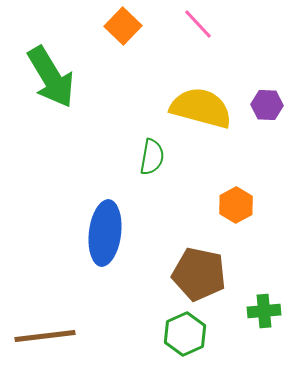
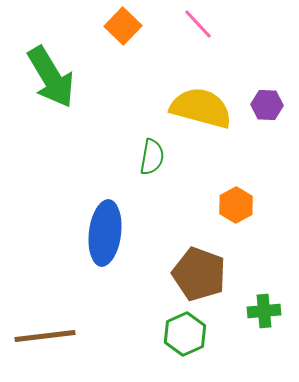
brown pentagon: rotated 8 degrees clockwise
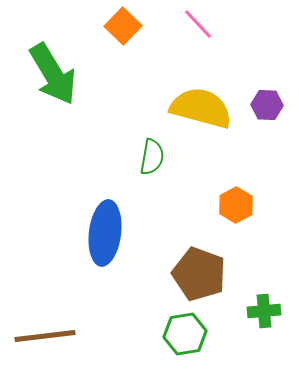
green arrow: moved 2 px right, 3 px up
green hexagon: rotated 15 degrees clockwise
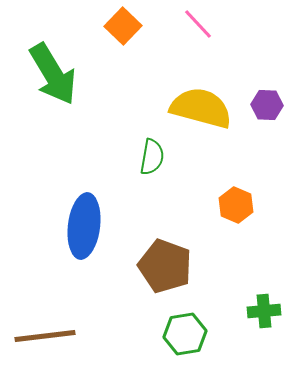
orange hexagon: rotated 8 degrees counterclockwise
blue ellipse: moved 21 px left, 7 px up
brown pentagon: moved 34 px left, 8 px up
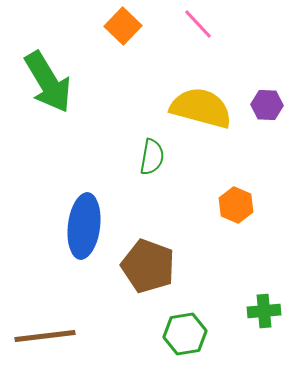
green arrow: moved 5 px left, 8 px down
brown pentagon: moved 17 px left
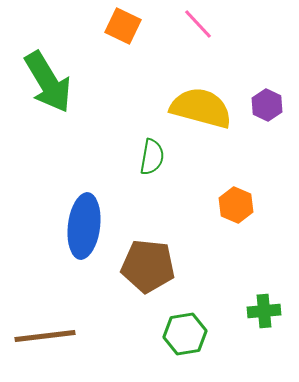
orange square: rotated 18 degrees counterclockwise
purple hexagon: rotated 24 degrees clockwise
brown pentagon: rotated 14 degrees counterclockwise
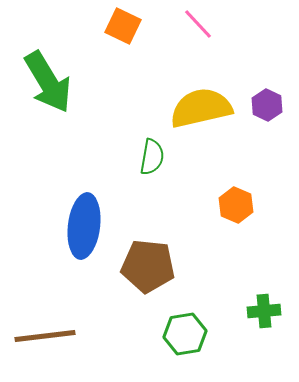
yellow semicircle: rotated 28 degrees counterclockwise
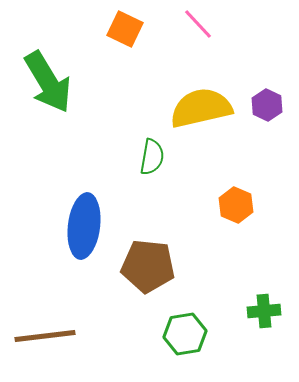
orange square: moved 2 px right, 3 px down
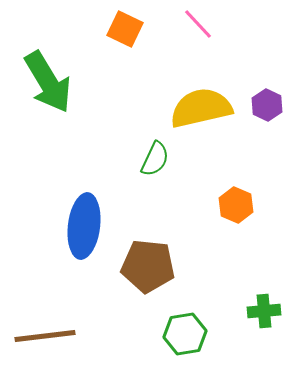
green semicircle: moved 3 px right, 2 px down; rotated 15 degrees clockwise
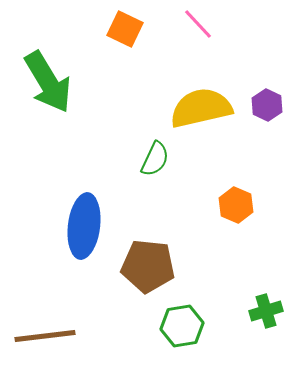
green cross: moved 2 px right; rotated 12 degrees counterclockwise
green hexagon: moved 3 px left, 8 px up
